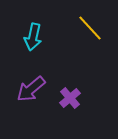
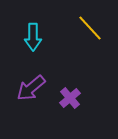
cyan arrow: rotated 12 degrees counterclockwise
purple arrow: moved 1 px up
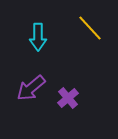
cyan arrow: moved 5 px right
purple cross: moved 2 px left
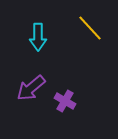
purple cross: moved 3 px left, 3 px down; rotated 20 degrees counterclockwise
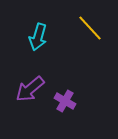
cyan arrow: rotated 16 degrees clockwise
purple arrow: moved 1 px left, 1 px down
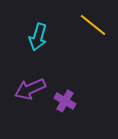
yellow line: moved 3 px right, 3 px up; rotated 8 degrees counterclockwise
purple arrow: rotated 16 degrees clockwise
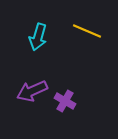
yellow line: moved 6 px left, 6 px down; rotated 16 degrees counterclockwise
purple arrow: moved 2 px right, 2 px down
